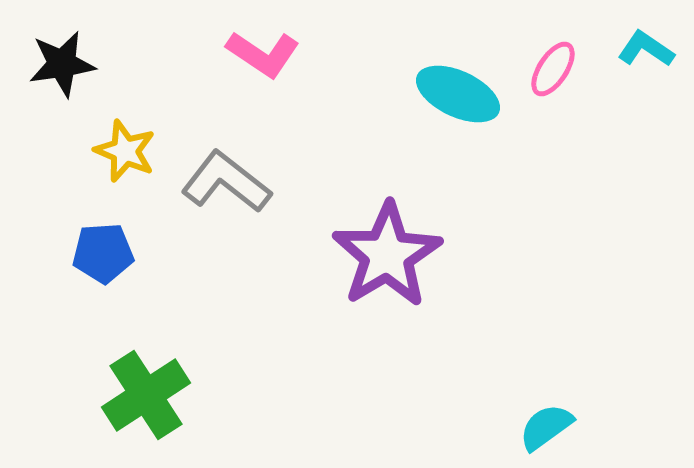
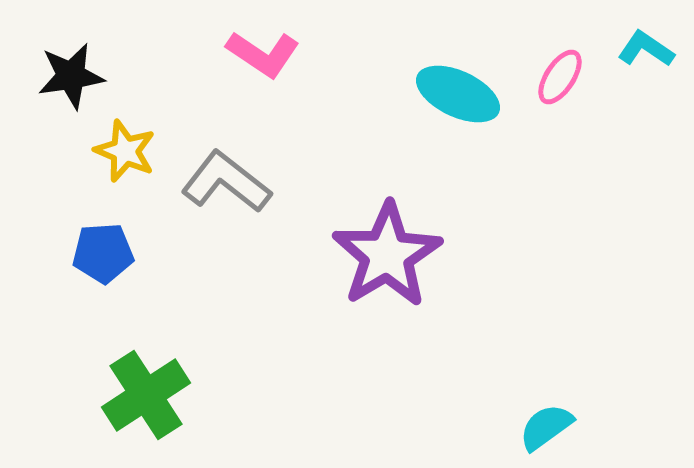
black star: moved 9 px right, 12 px down
pink ellipse: moved 7 px right, 8 px down
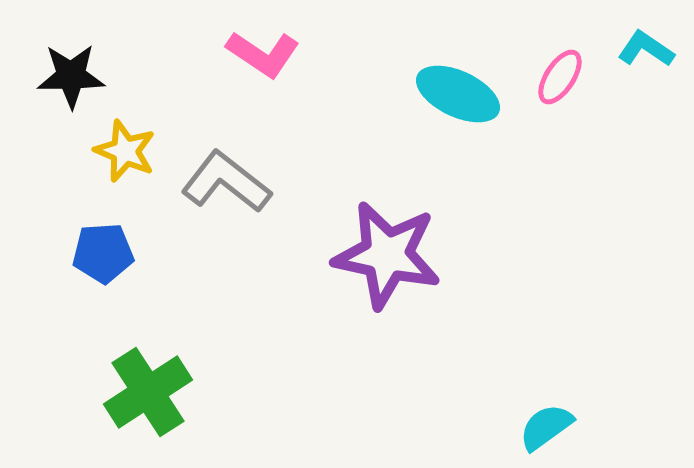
black star: rotated 8 degrees clockwise
purple star: rotated 29 degrees counterclockwise
green cross: moved 2 px right, 3 px up
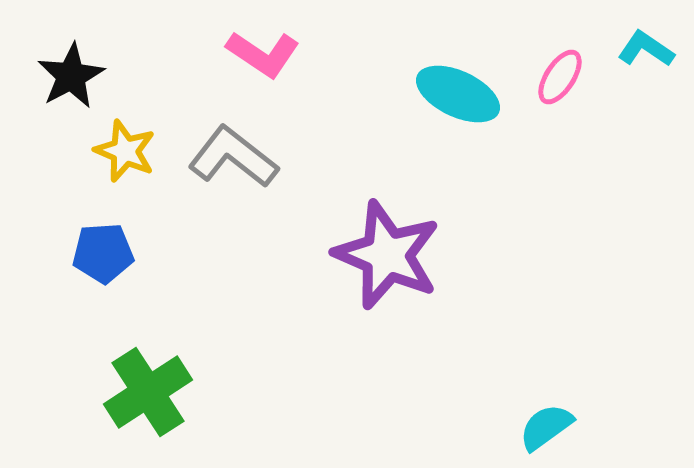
black star: rotated 28 degrees counterclockwise
gray L-shape: moved 7 px right, 25 px up
purple star: rotated 11 degrees clockwise
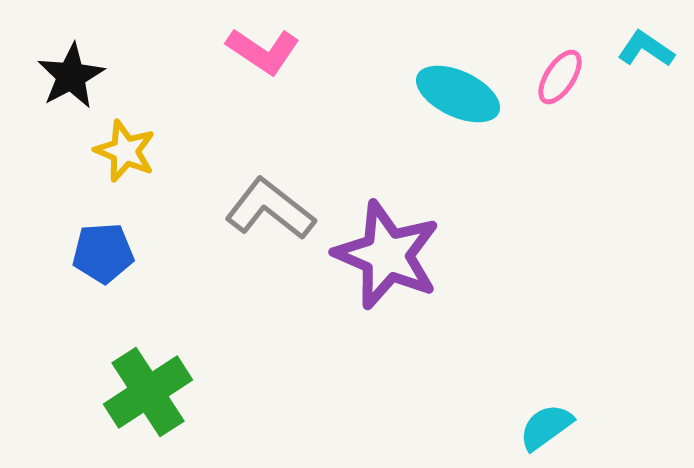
pink L-shape: moved 3 px up
gray L-shape: moved 37 px right, 52 px down
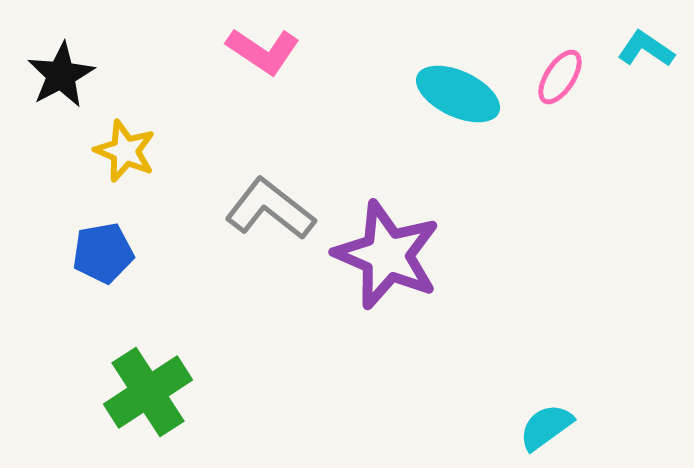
black star: moved 10 px left, 1 px up
blue pentagon: rotated 6 degrees counterclockwise
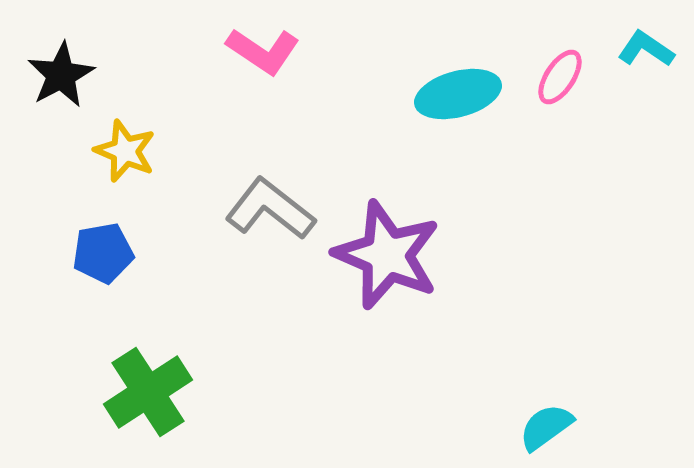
cyan ellipse: rotated 40 degrees counterclockwise
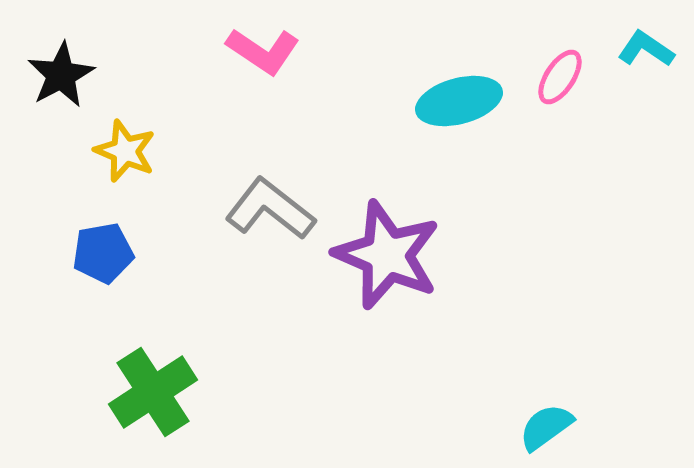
cyan ellipse: moved 1 px right, 7 px down
green cross: moved 5 px right
